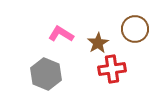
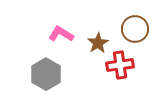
red cross: moved 8 px right, 4 px up
gray hexagon: rotated 8 degrees clockwise
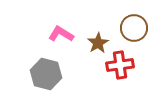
brown circle: moved 1 px left, 1 px up
gray hexagon: rotated 16 degrees counterclockwise
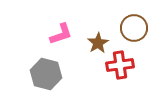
pink L-shape: rotated 130 degrees clockwise
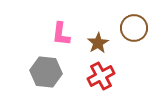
pink L-shape: rotated 115 degrees clockwise
red cross: moved 19 px left, 11 px down; rotated 20 degrees counterclockwise
gray hexagon: moved 2 px up; rotated 8 degrees counterclockwise
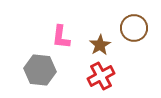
pink L-shape: moved 3 px down
brown star: moved 2 px right, 2 px down
gray hexagon: moved 6 px left, 2 px up
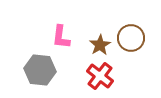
brown circle: moved 3 px left, 10 px down
red cross: moved 1 px left; rotated 24 degrees counterclockwise
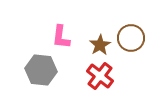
gray hexagon: moved 1 px right
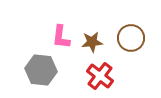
brown star: moved 8 px left, 3 px up; rotated 25 degrees clockwise
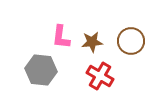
brown circle: moved 3 px down
red cross: rotated 8 degrees counterclockwise
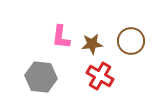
brown star: moved 2 px down
gray hexagon: moved 7 px down
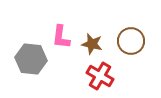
brown star: rotated 20 degrees clockwise
gray hexagon: moved 10 px left, 18 px up
